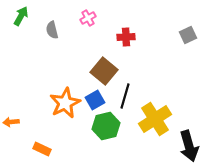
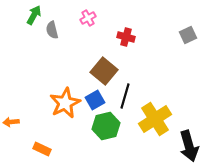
green arrow: moved 13 px right, 1 px up
red cross: rotated 18 degrees clockwise
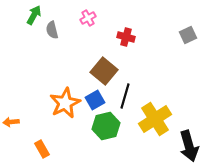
orange rectangle: rotated 36 degrees clockwise
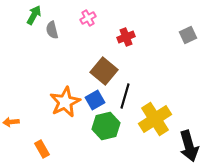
red cross: rotated 36 degrees counterclockwise
orange star: moved 1 px up
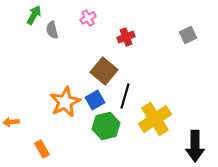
black arrow: moved 6 px right; rotated 16 degrees clockwise
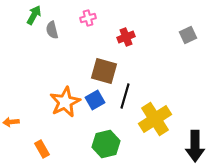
pink cross: rotated 14 degrees clockwise
brown square: rotated 24 degrees counterclockwise
green hexagon: moved 18 px down
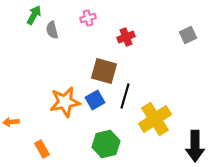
orange star: rotated 16 degrees clockwise
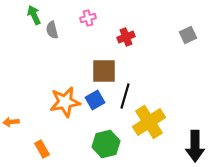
green arrow: rotated 54 degrees counterclockwise
brown square: rotated 16 degrees counterclockwise
yellow cross: moved 6 px left, 3 px down
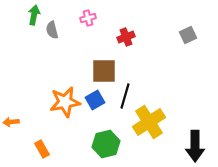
green arrow: rotated 36 degrees clockwise
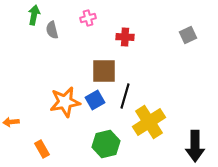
red cross: moved 1 px left; rotated 24 degrees clockwise
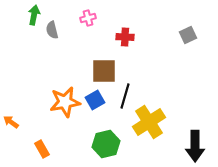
orange arrow: rotated 42 degrees clockwise
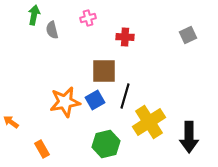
black arrow: moved 6 px left, 9 px up
